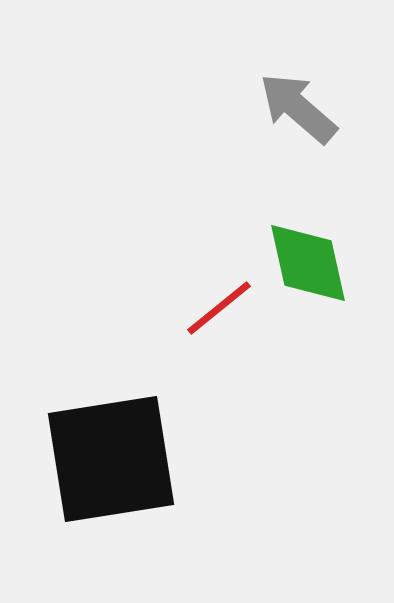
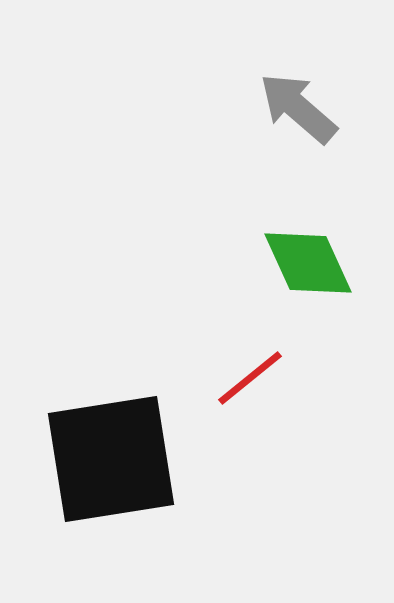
green diamond: rotated 12 degrees counterclockwise
red line: moved 31 px right, 70 px down
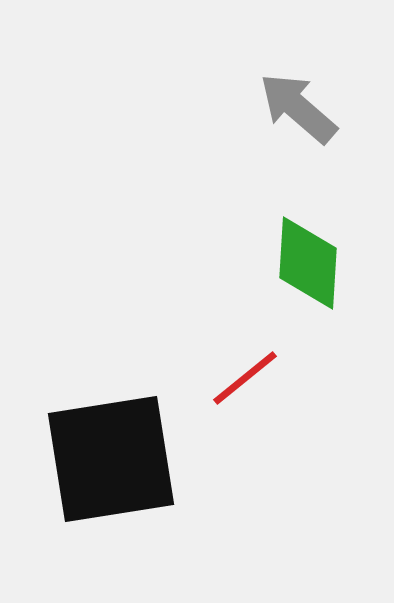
green diamond: rotated 28 degrees clockwise
red line: moved 5 px left
